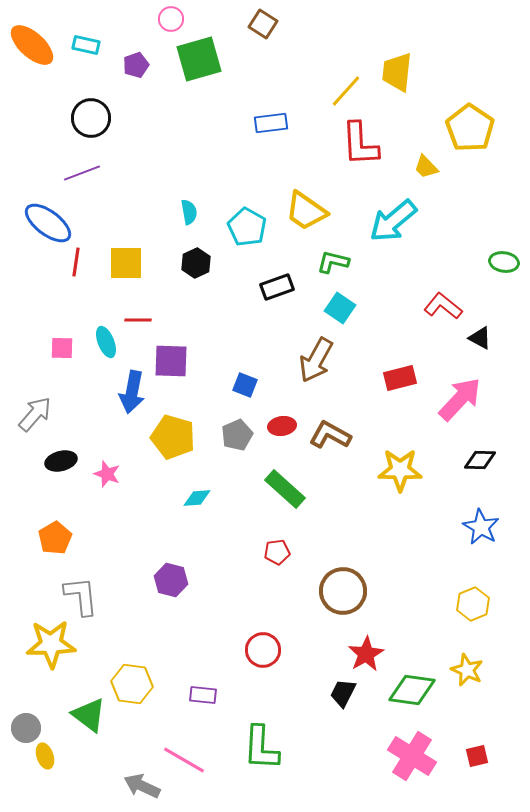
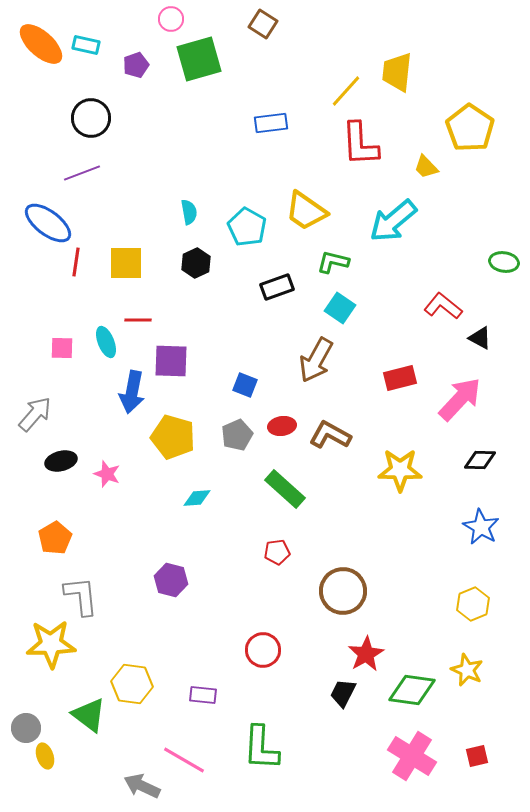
orange ellipse at (32, 45): moved 9 px right, 1 px up
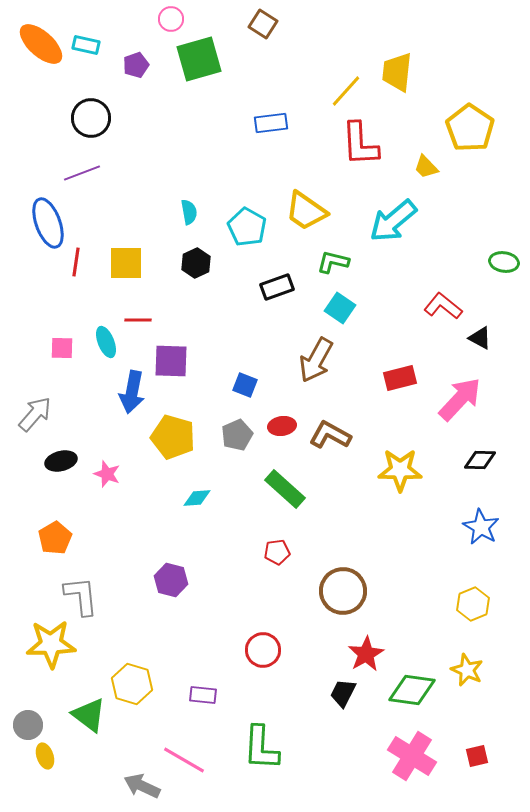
blue ellipse at (48, 223): rotated 33 degrees clockwise
yellow hexagon at (132, 684): rotated 9 degrees clockwise
gray circle at (26, 728): moved 2 px right, 3 px up
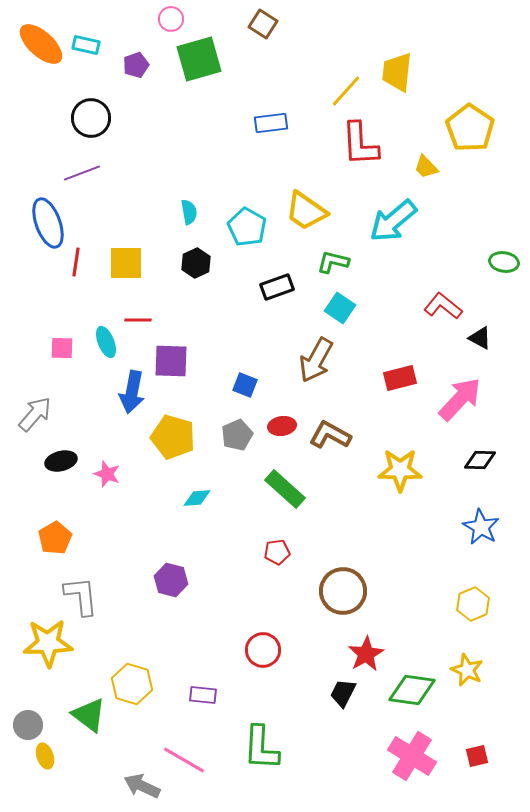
yellow star at (51, 644): moved 3 px left, 1 px up
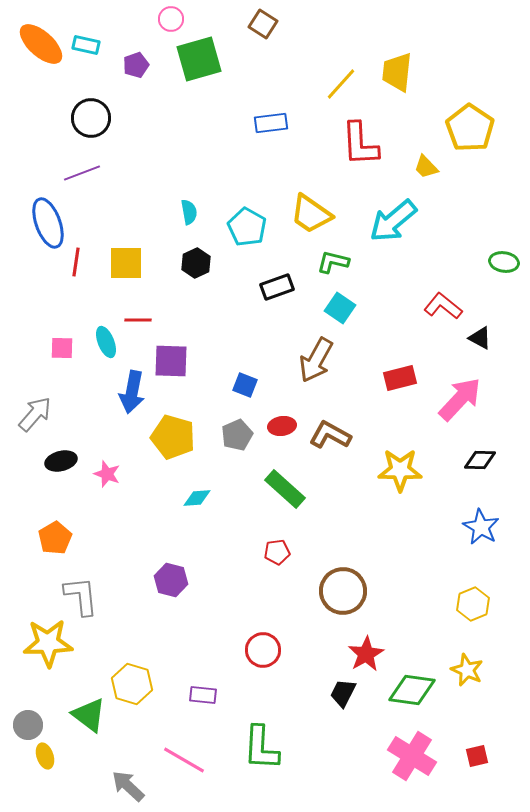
yellow line at (346, 91): moved 5 px left, 7 px up
yellow trapezoid at (306, 211): moved 5 px right, 3 px down
gray arrow at (142, 786): moved 14 px left; rotated 18 degrees clockwise
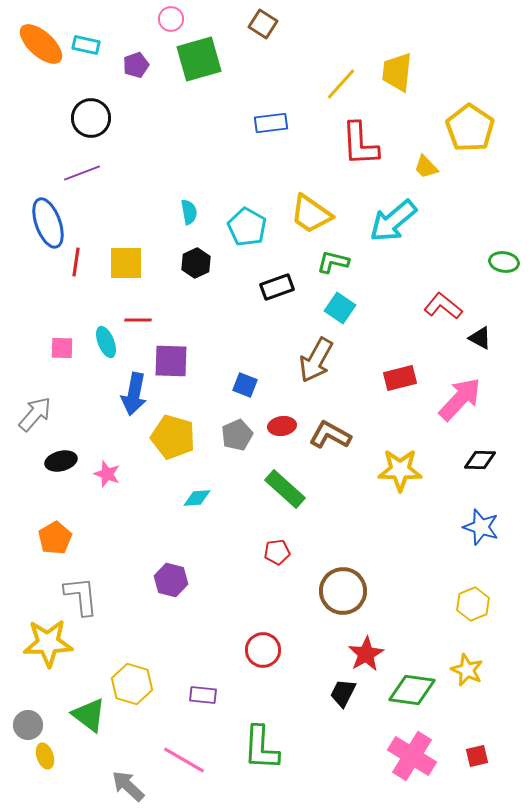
blue arrow at (132, 392): moved 2 px right, 2 px down
blue star at (481, 527): rotated 12 degrees counterclockwise
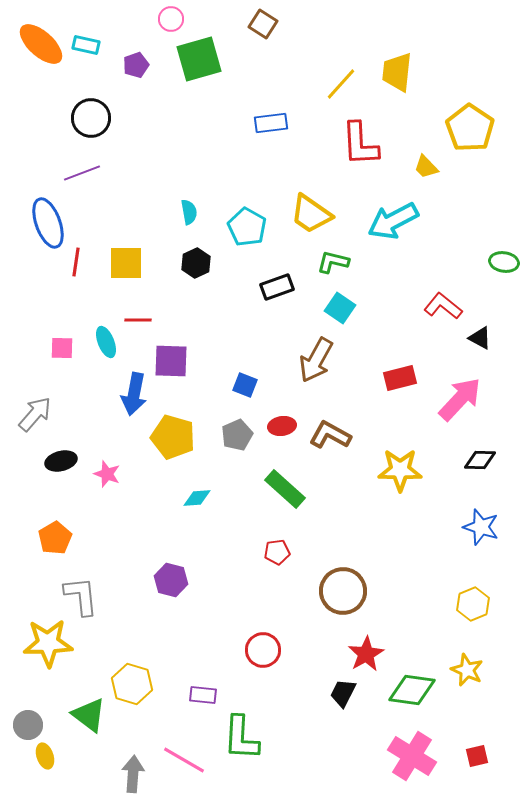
cyan arrow at (393, 221): rotated 12 degrees clockwise
green L-shape at (261, 748): moved 20 px left, 10 px up
gray arrow at (128, 786): moved 5 px right, 12 px up; rotated 51 degrees clockwise
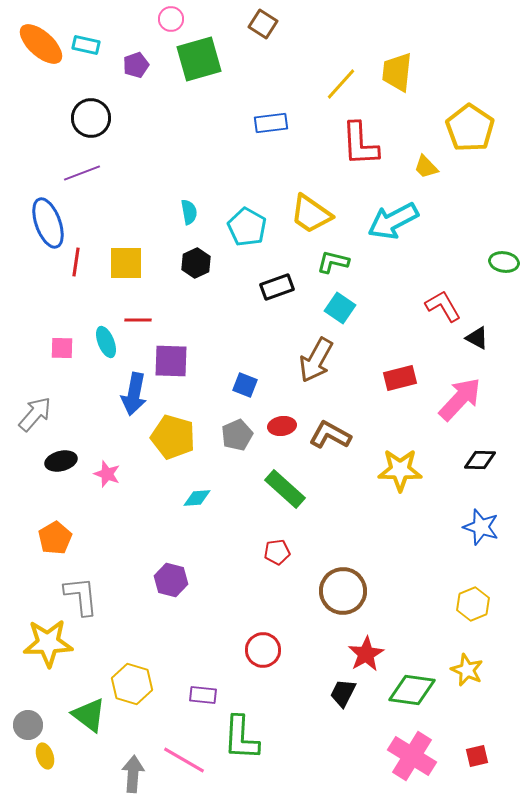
red L-shape at (443, 306): rotated 21 degrees clockwise
black triangle at (480, 338): moved 3 px left
